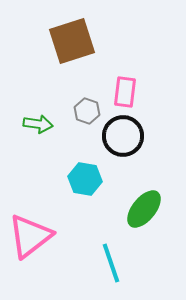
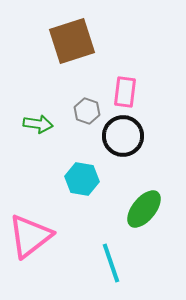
cyan hexagon: moved 3 px left
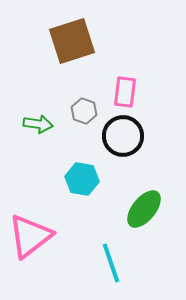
gray hexagon: moved 3 px left
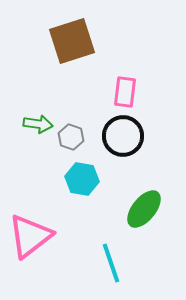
gray hexagon: moved 13 px left, 26 px down
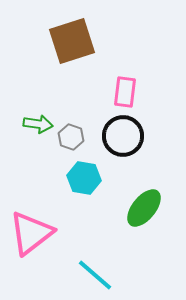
cyan hexagon: moved 2 px right, 1 px up
green ellipse: moved 1 px up
pink triangle: moved 1 px right, 3 px up
cyan line: moved 16 px left, 12 px down; rotated 30 degrees counterclockwise
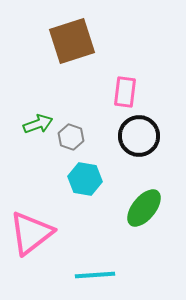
green arrow: rotated 28 degrees counterclockwise
black circle: moved 16 px right
cyan hexagon: moved 1 px right, 1 px down
cyan line: rotated 45 degrees counterclockwise
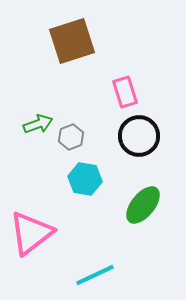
pink rectangle: rotated 24 degrees counterclockwise
gray hexagon: rotated 20 degrees clockwise
green ellipse: moved 1 px left, 3 px up
cyan line: rotated 21 degrees counterclockwise
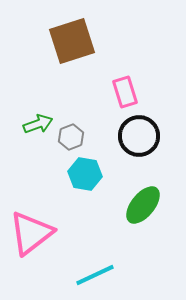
cyan hexagon: moved 5 px up
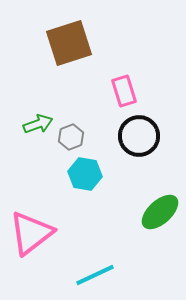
brown square: moved 3 px left, 2 px down
pink rectangle: moved 1 px left, 1 px up
green ellipse: moved 17 px right, 7 px down; rotated 9 degrees clockwise
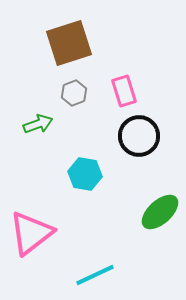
gray hexagon: moved 3 px right, 44 px up
